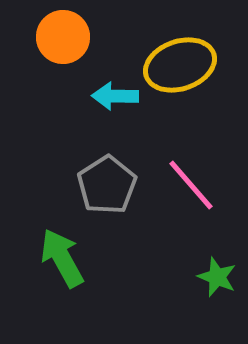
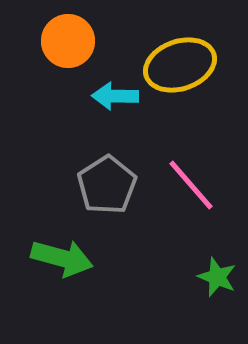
orange circle: moved 5 px right, 4 px down
green arrow: rotated 134 degrees clockwise
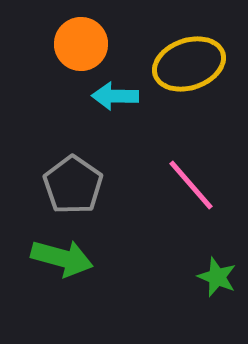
orange circle: moved 13 px right, 3 px down
yellow ellipse: moved 9 px right, 1 px up
gray pentagon: moved 34 px left; rotated 4 degrees counterclockwise
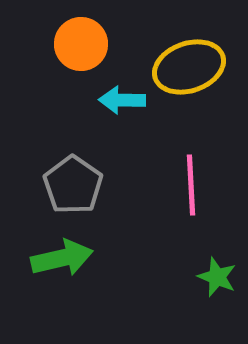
yellow ellipse: moved 3 px down
cyan arrow: moved 7 px right, 4 px down
pink line: rotated 38 degrees clockwise
green arrow: rotated 28 degrees counterclockwise
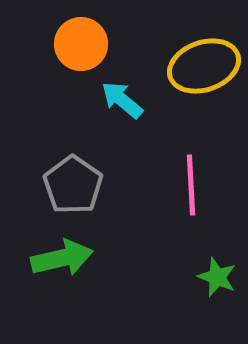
yellow ellipse: moved 15 px right, 1 px up
cyan arrow: rotated 39 degrees clockwise
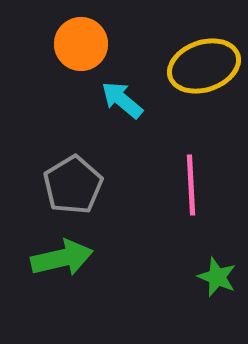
gray pentagon: rotated 6 degrees clockwise
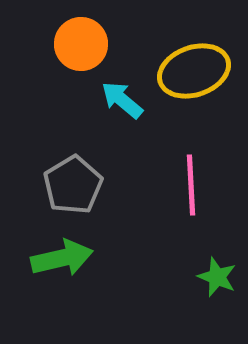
yellow ellipse: moved 10 px left, 5 px down
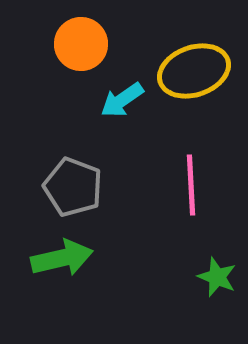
cyan arrow: rotated 75 degrees counterclockwise
gray pentagon: moved 2 px down; rotated 20 degrees counterclockwise
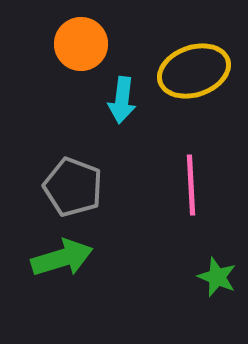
cyan arrow: rotated 48 degrees counterclockwise
green arrow: rotated 4 degrees counterclockwise
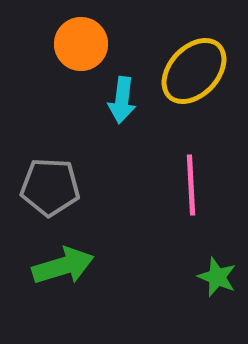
yellow ellipse: rotated 28 degrees counterclockwise
gray pentagon: moved 23 px left; rotated 18 degrees counterclockwise
green arrow: moved 1 px right, 8 px down
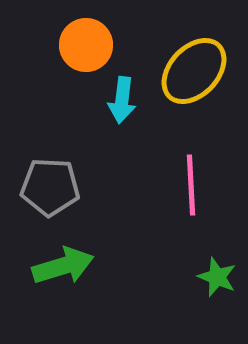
orange circle: moved 5 px right, 1 px down
